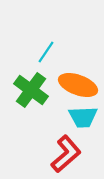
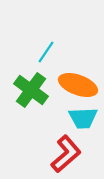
cyan trapezoid: moved 1 px down
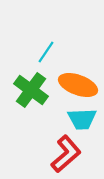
cyan trapezoid: moved 1 px left, 1 px down
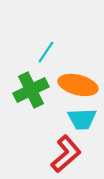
orange ellipse: rotated 6 degrees counterclockwise
green cross: rotated 28 degrees clockwise
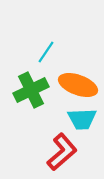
orange ellipse: rotated 6 degrees clockwise
red L-shape: moved 4 px left, 2 px up
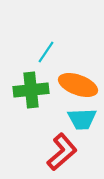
green cross: rotated 20 degrees clockwise
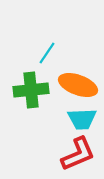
cyan line: moved 1 px right, 1 px down
red L-shape: moved 16 px right, 2 px down; rotated 18 degrees clockwise
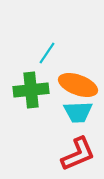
cyan trapezoid: moved 4 px left, 7 px up
